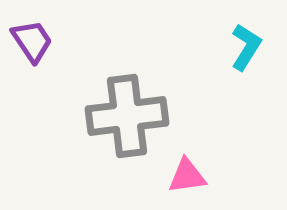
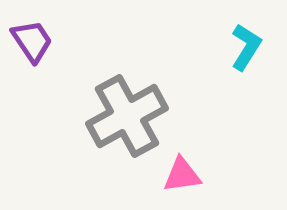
gray cross: rotated 22 degrees counterclockwise
pink triangle: moved 5 px left, 1 px up
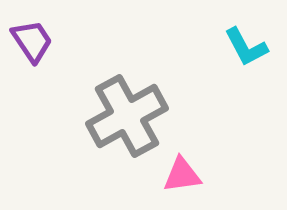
cyan L-shape: rotated 120 degrees clockwise
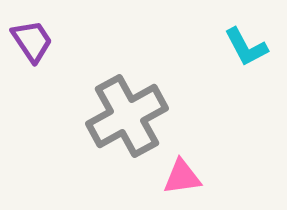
pink triangle: moved 2 px down
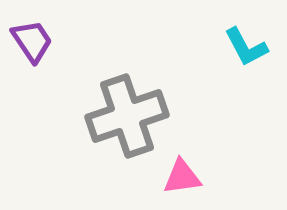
gray cross: rotated 10 degrees clockwise
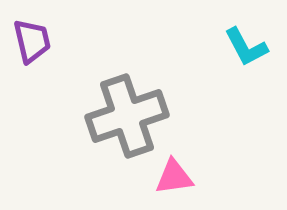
purple trapezoid: rotated 21 degrees clockwise
pink triangle: moved 8 px left
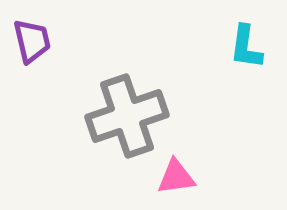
cyan L-shape: rotated 36 degrees clockwise
pink triangle: moved 2 px right
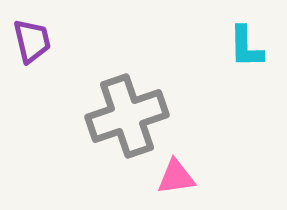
cyan L-shape: rotated 9 degrees counterclockwise
